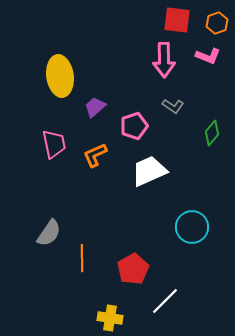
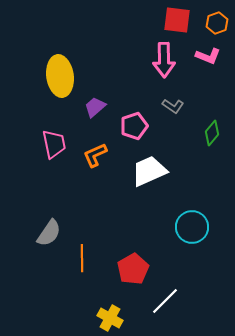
yellow cross: rotated 20 degrees clockwise
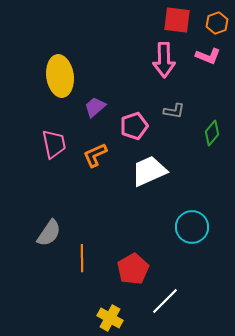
gray L-shape: moved 1 px right, 5 px down; rotated 25 degrees counterclockwise
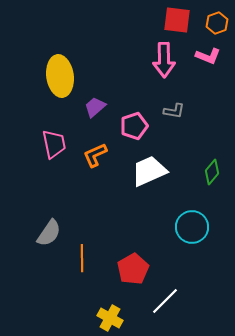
green diamond: moved 39 px down
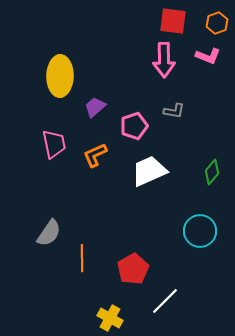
red square: moved 4 px left, 1 px down
yellow ellipse: rotated 9 degrees clockwise
cyan circle: moved 8 px right, 4 px down
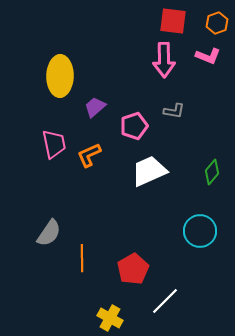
orange L-shape: moved 6 px left
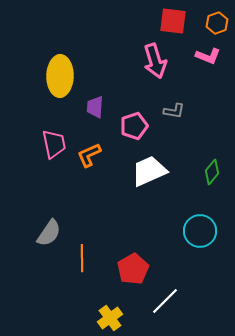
pink arrow: moved 9 px left, 1 px down; rotated 16 degrees counterclockwise
purple trapezoid: rotated 45 degrees counterclockwise
yellow cross: rotated 25 degrees clockwise
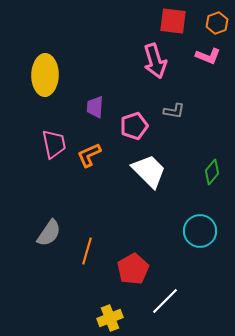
yellow ellipse: moved 15 px left, 1 px up
white trapezoid: rotated 69 degrees clockwise
orange line: moved 5 px right, 7 px up; rotated 16 degrees clockwise
yellow cross: rotated 15 degrees clockwise
